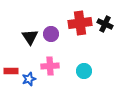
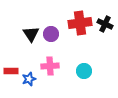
black triangle: moved 1 px right, 3 px up
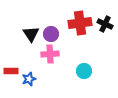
pink cross: moved 12 px up
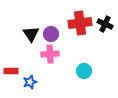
blue star: moved 1 px right, 3 px down
